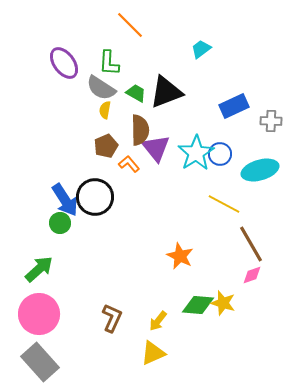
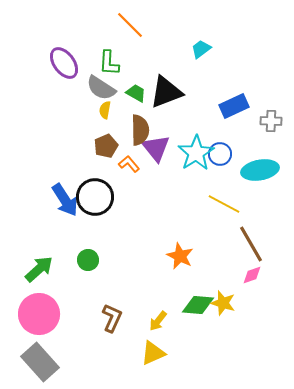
cyan ellipse: rotated 6 degrees clockwise
green circle: moved 28 px right, 37 px down
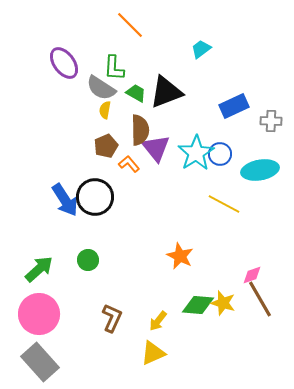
green L-shape: moved 5 px right, 5 px down
brown line: moved 9 px right, 55 px down
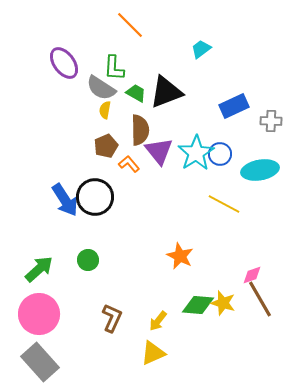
purple triangle: moved 3 px right, 3 px down
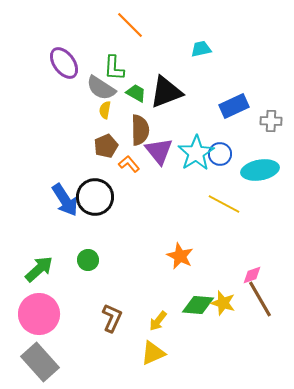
cyan trapezoid: rotated 25 degrees clockwise
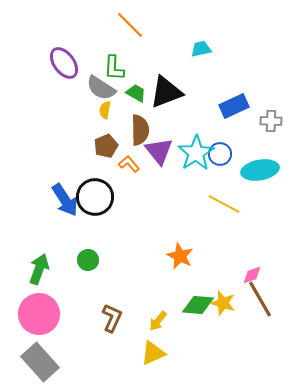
green arrow: rotated 28 degrees counterclockwise
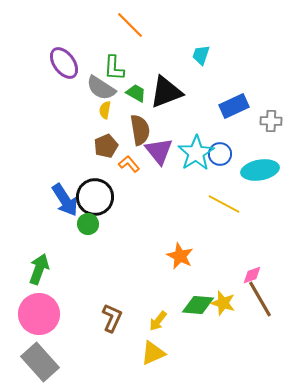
cyan trapezoid: moved 6 px down; rotated 60 degrees counterclockwise
brown semicircle: rotated 8 degrees counterclockwise
green circle: moved 36 px up
